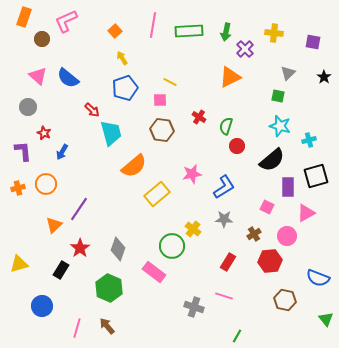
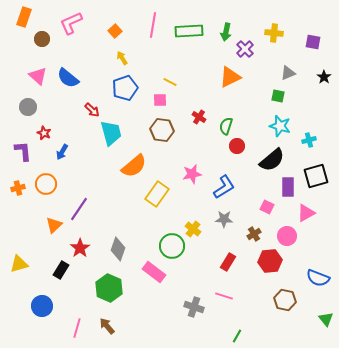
pink L-shape at (66, 21): moved 5 px right, 2 px down
gray triangle at (288, 73): rotated 21 degrees clockwise
yellow rectangle at (157, 194): rotated 15 degrees counterclockwise
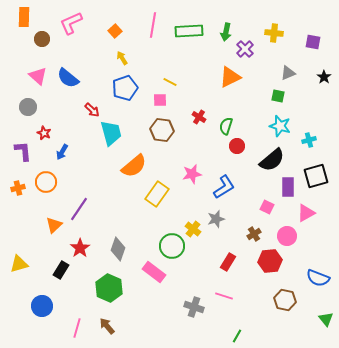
orange rectangle at (24, 17): rotated 18 degrees counterclockwise
orange circle at (46, 184): moved 2 px up
gray star at (224, 219): moved 8 px left; rotated 18 degrees counterclockwise
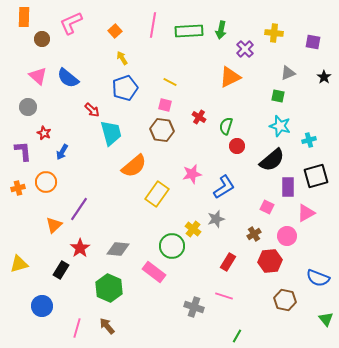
green arrow at (226, 32): moved 5 px left, 2 px up
pink square at (160, 100): moved 5 px right, 5 px down; rotated 16 degrees clockwise
gray diamond at (118, 249): rotated 75 degrees clockwise
